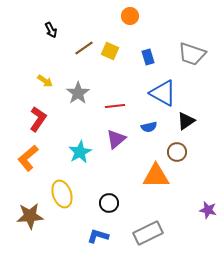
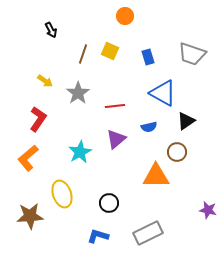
orange circle: moved 5 px left
brown line: moved 1 px left, 6 px down; rotated 36 degrees counterclockwise
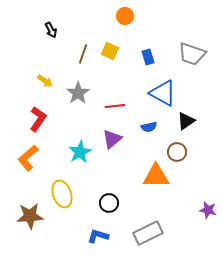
purple triangle: moved 4 px left
